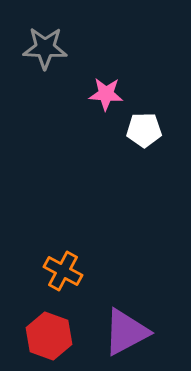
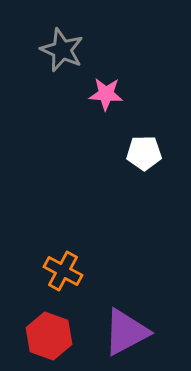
gray star: moved 17 px right, 2 px down; rotated 21 degrees clockwise
white pentagon: moved 23 px down
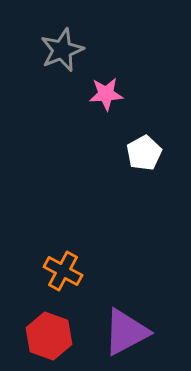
gray star: rotated 27 degrees clockwise
pink star: rotated 8 degrees counterclockwise
white pentagon: rotated 28 degrees counterclockwise
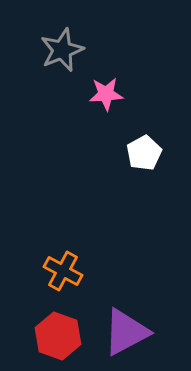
red hexagon: moved 9 px right
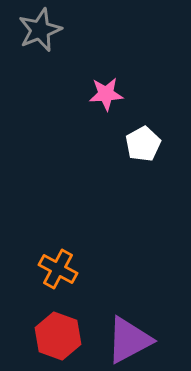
gray star: moved 22 px left, 20 px up
white pentagon: moved 1 px left, 9 px up
orange cross: moved 5 px left, 2 px up
purple triangle: moved 3 px right, 8 px down
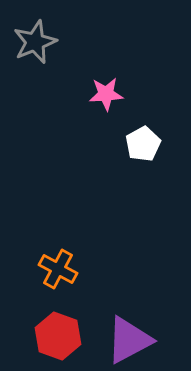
gray star: moved 5 px left, 12 px down
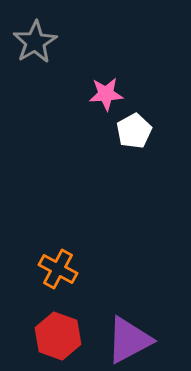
gray star: rotated 9 degrees counterclockwise
white pentagon: moved 9 px left, 13 px up
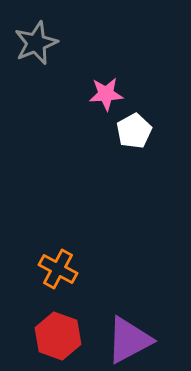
gray star: moved 1 px right, 1 px down; rotated 9 degrees clockwise
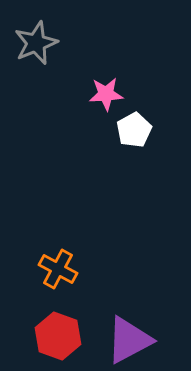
white pentagon: moved 1 px up
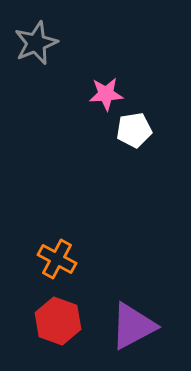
white pentagon: rotated 20 degrees clockwise
orange cross: moved 1 px left, 10 px up
red hexagon: moved 15 px up
purple triangle: moved 4 px right, 14 px up
